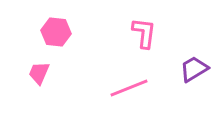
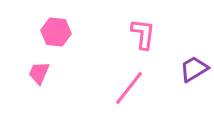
pink L-shape: moved 1 px left, 1 px down
pink line: rotated 30 degrees counterclockwise
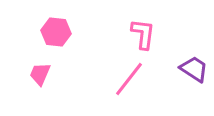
purple trapezoid: rotated 64 degrees clockwise
pink trapezoid: moved 1 px right, 1 px down
pink line: moved 9 px up
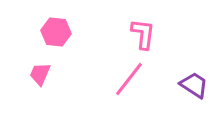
purple trapezoid: moved 16 px down
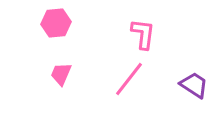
pink hexagon: moved 9 px up; rotated 12 degrees counterclockwise
pink trapezoid: moved 21 px right
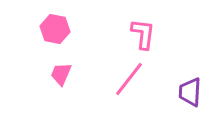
pink hexagon: moved 1 px left, 6 px down; rotated 16 degrees clockwise
purple trapezoid: moved 4 px left, 7 px down; rotated 120 degrees counterclockwise
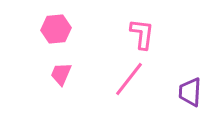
pink hexagon: moved 1 px right; rotated 16 degrees counterclockwise
pink L-shape: moved 1 px left
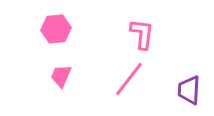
pink trapezoid: moved 2 px down
purple trapezoid: moved 1 px left, 2 px up
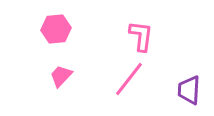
pink L-shape: moved 1 px left, 2 px down
pink trapezoid: rotated 20 degrees clockwise
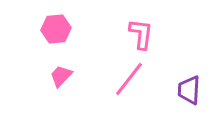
pink L-shape: moved 2 px up
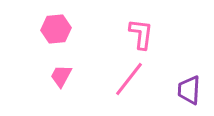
pink trapezoid: rotated 15 degrees counterclockwise
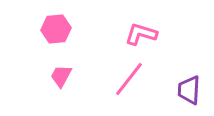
pink L-shape: rotated 80 degrees counterclockwise
